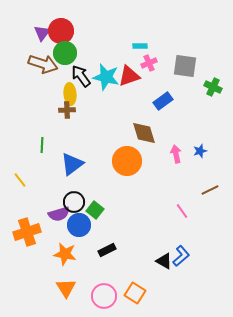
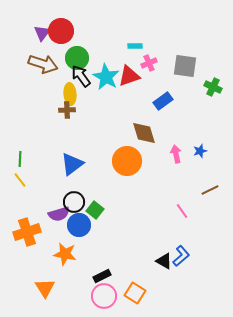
cyan rectangle: moved 5 px left
green circle: moved 12 px right, 5 px down
cyan star: rotated 16 degrees clockwise
green line: moved 22 px left, 14 px down
black rectangle: moved 5 px left, 26 px down
orange triangle: moved 21 px left
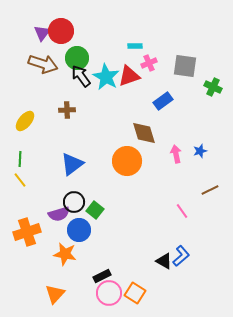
yellow ellipse: moved 45 px left, 27 px down; rotated 45 degrees clockwise
blue circle: moved 5 px down
orange triangle: moved 10 px right, 6 px down; rotated 15 degrees clockwise
pink circle: moved 5 px right, 3 px up
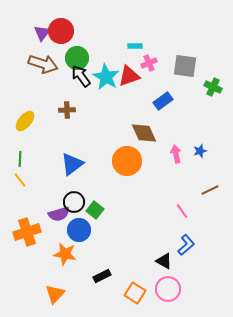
brown diamond: rotated 8 degrees counterclockwise
blue L-shape: moved 5 px right, 11 px up
pink circle: moved 59 px right, 4 px up
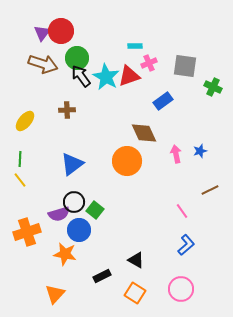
black triangle: moved 28 px left, 1 px up
pink circle: moved 13 px right
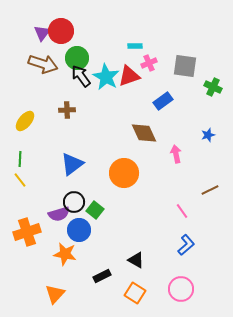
blue star: moved 8 px right, 16 px up
orange circle: moved 3 px left, 12 px down
